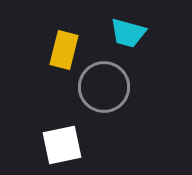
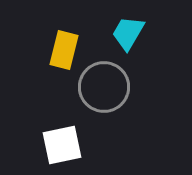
cyan trapezoid: rotated 105 degrees clockwise
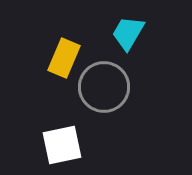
yellow rectangle: moved 8 px down; rotated 9 degrees clockwise
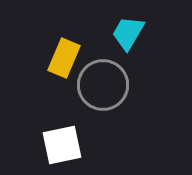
gray circle: moved 1 px left, 2 px up
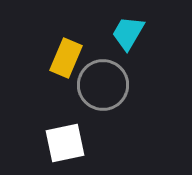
yellow rectangle: moved 2 px right
white square: moved 3 px right, 2 px up
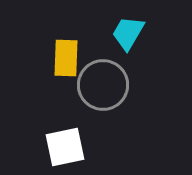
yellow rectangle: rotated 21 degrees counterclockwise
white square: moved 4 px down
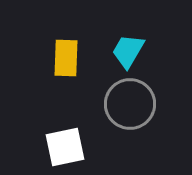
cyan trapezoid: moved 18 px down
gray circle: moved 27 px right, 19 px down
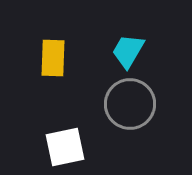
yellow rectangle: moved 13 px left
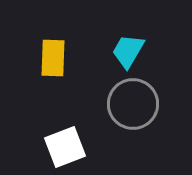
gray circle: moved 3 px right
white square: rotated 9 degrees counterclockwise
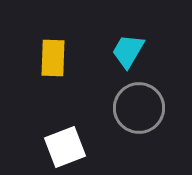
gray circle: moved 6 px right, 4 px down
